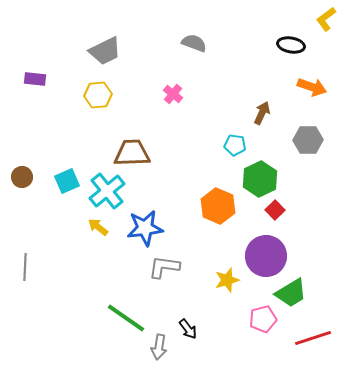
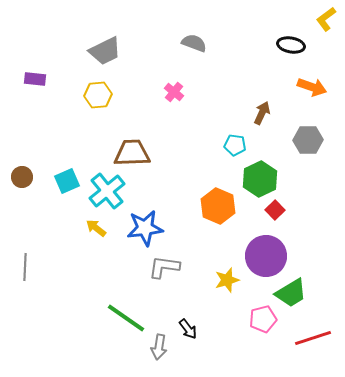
pink cross: moved 1 px right, 2 px up
yellow arrow: moved 2 px left, 1 px down
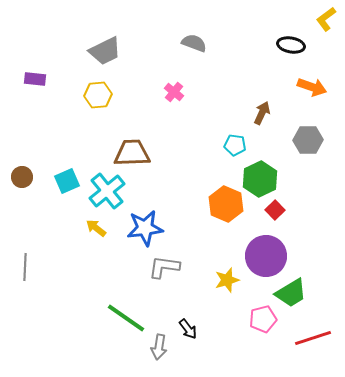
orange hexagon: moved 8 px right, 2 px up
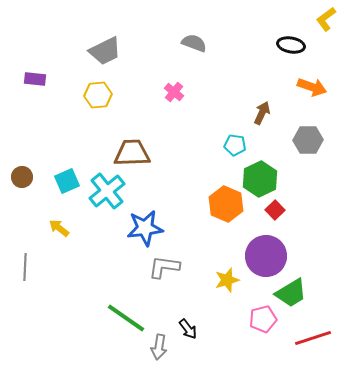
yellow arrow: moved 37 px left
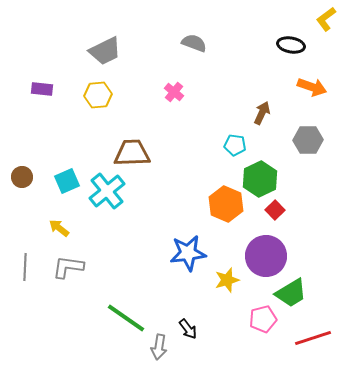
purple rectangle: moved 7 px right, 10 px down
blue star: moved 43 px right, 25 px down
gray L-shape: moved 96 px left
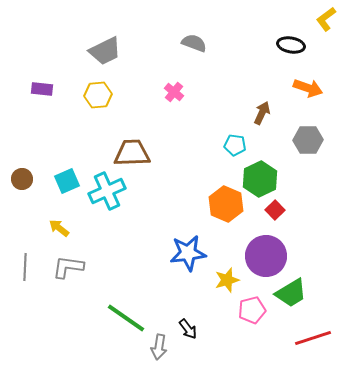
orange arrow: moved 4 px left, 1 px down
brown circle: moved 2 px down
cyan cross: rotated 15 degrees clockwise
pink pentagon: moved 11 px left, 9 px up
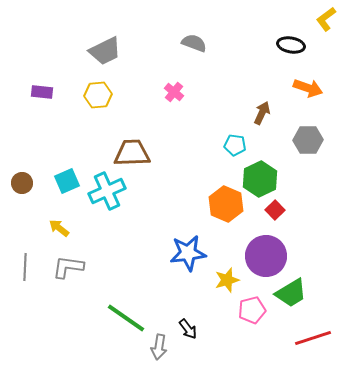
purple rectangle: moved 3 px down
brown circle: moved 4 px down
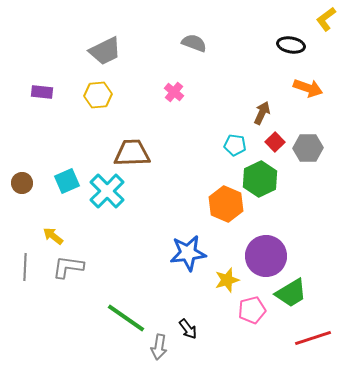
gray hexagon: moved 8 px down
cyan cross: rotated 21 degrees counterclockwise
red square: moved 68 px up
yellow arrow: moved 6 px left, 8 px down
